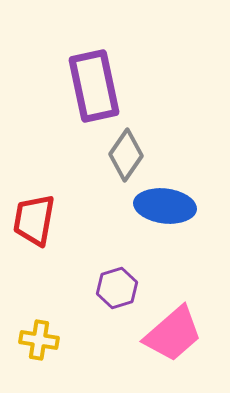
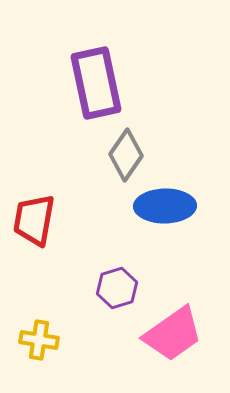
purple rectangle: moved 2 px right, 3 px up
blue ellipse: rotated 8 degrees counterclockwise
pink trapezoid: rotated 6 degrees clockwise
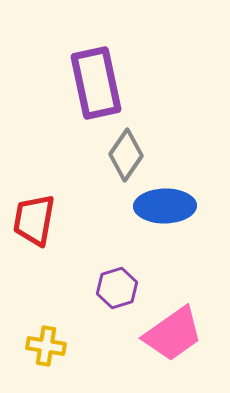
yellow cross: moved 7 px right, 6 px down
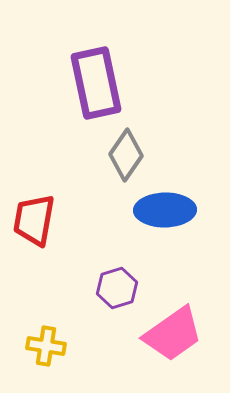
blue ellipse: moved 4 px down
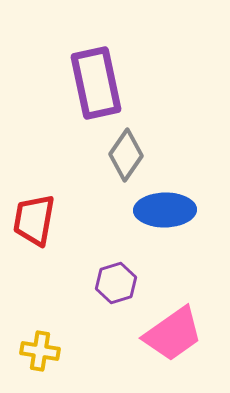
purple hexagon: moved 1 px left, 5 px up
yellow cross: moved 6 px left, 5 px down
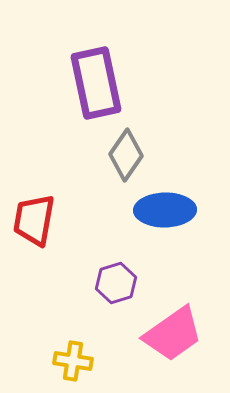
yellow cross: moved 33 px right, 10 px down
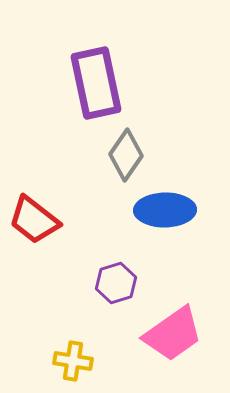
red trapezoid: rotated 62 degrees counterclockwise
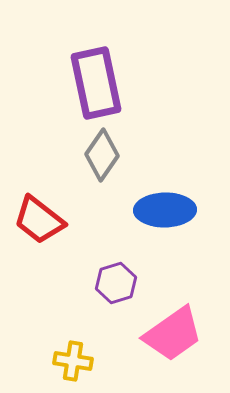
gray diamond: moved 24 px left
red trapezoid: moved 5 px right
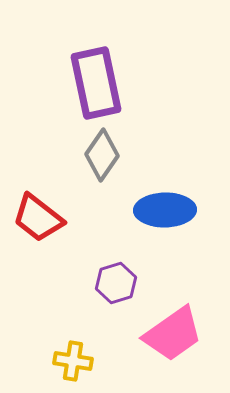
red trapezoid: moved 1 px left, 2 px up
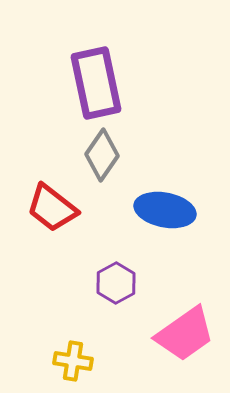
blue ellipse: rotated 12 degrees clockwise
red trapezoid: moved 14 px right, 10 px up
purple hexagon: rotated 12 degrees counterclockwise
pink trapezoid: moved 12 px right
